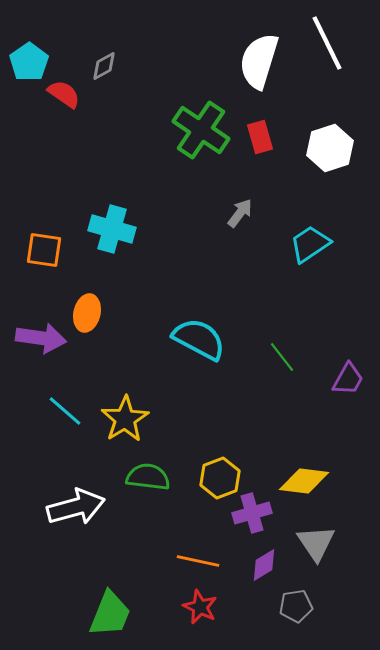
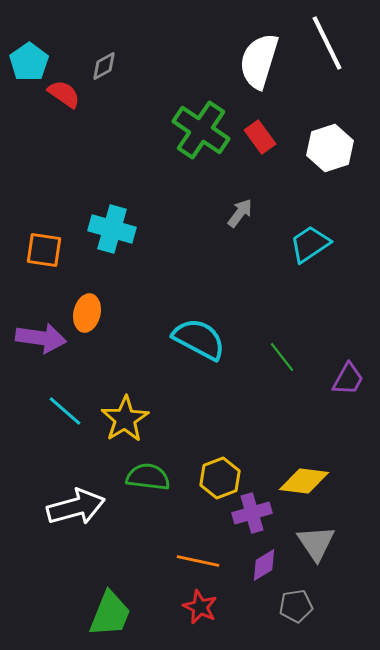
red rectangle: rotated 20 degrees counterclockwise
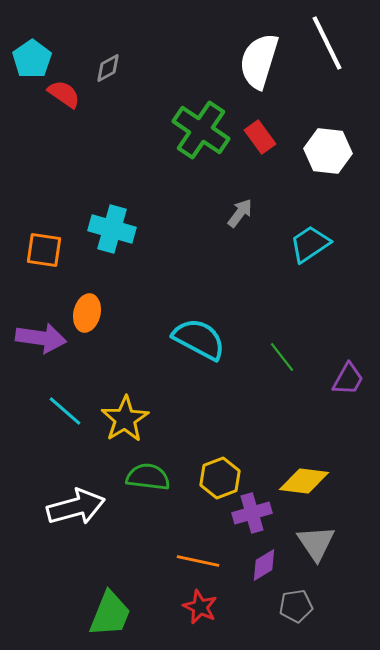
cyan pentagon: moved 3 px right, 3 px up
gray diamond: moved 4 px right, 2 px down
white hexagon: moved 2 px left, 3 px down; rotated 24 degrees clockwise
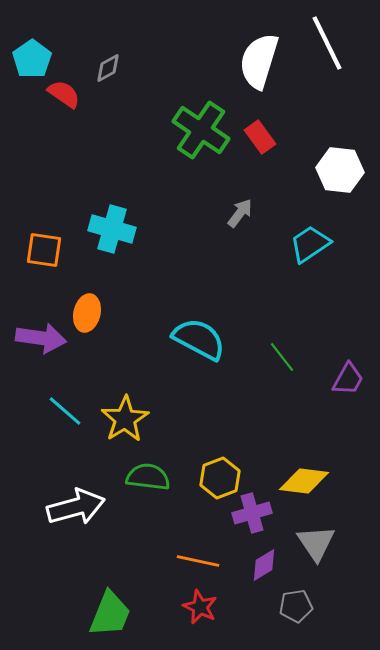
white hexagon: moved 12 px right, 19 px down
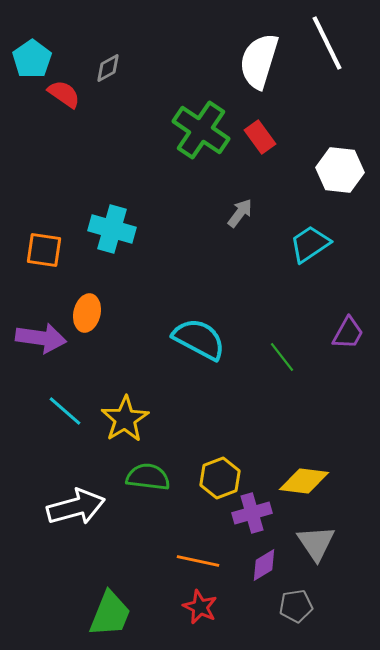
purple trapezoid: moved 46 px up
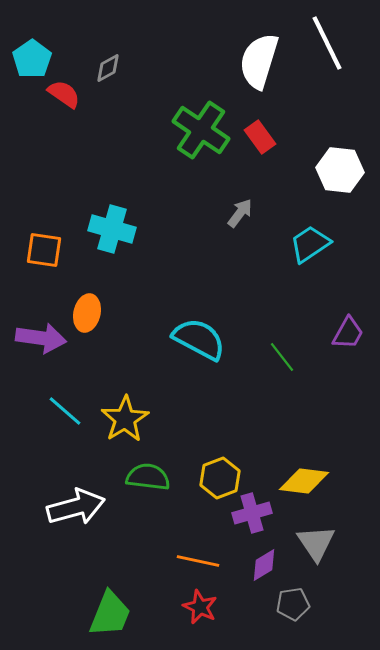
gray pentagon: moved 3 px left, 2 px up
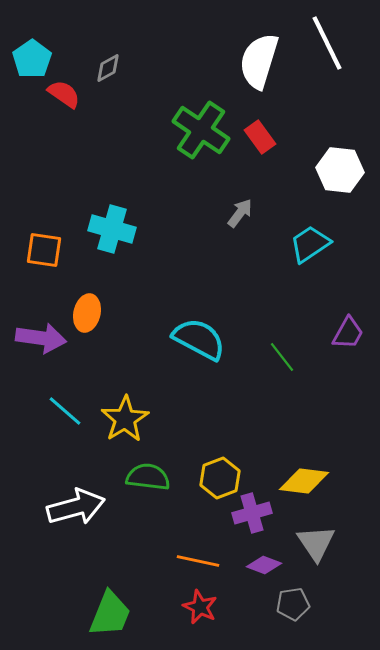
purple diamond: rotated 52 degrees clockwise
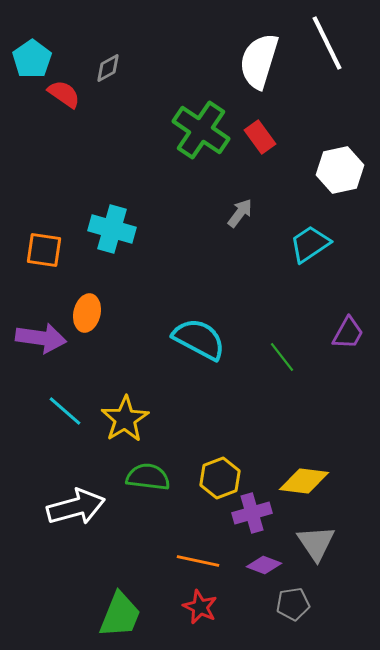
white hexagon: rotated 18 degrees counterclockwise
green trapezoid: moved 10 px right, 1 px down
